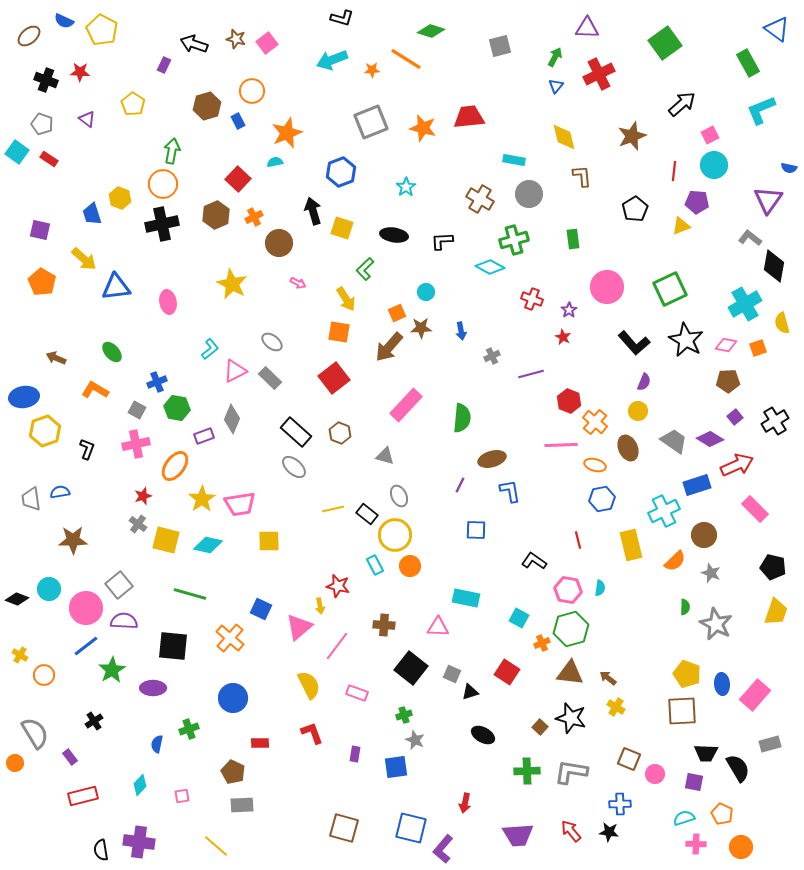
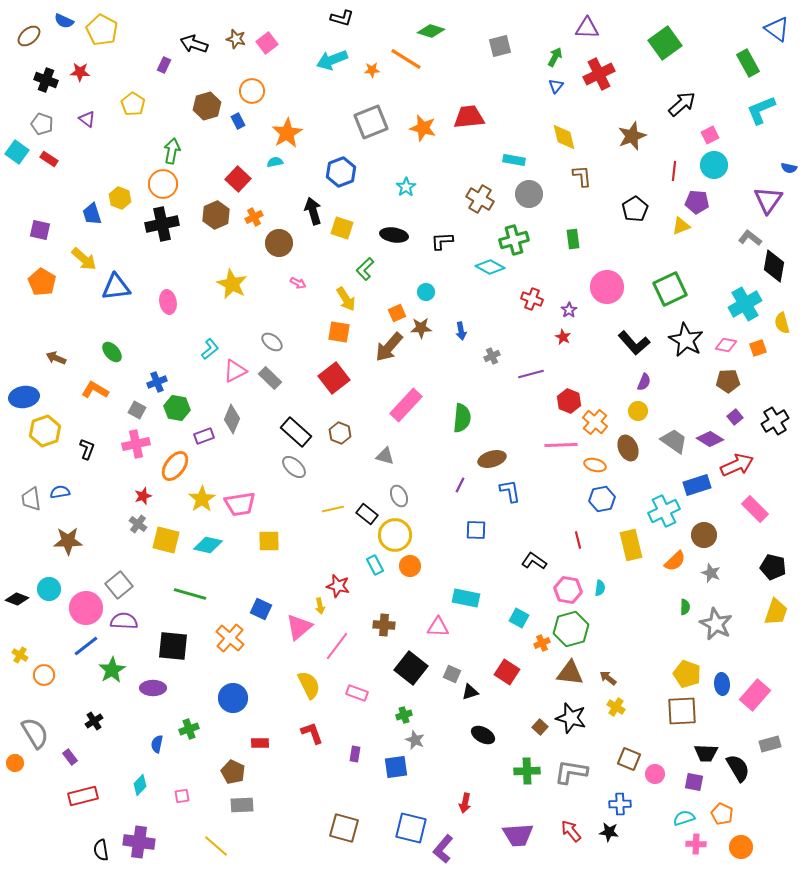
orange star at (287, 133): rotated 8 degrees counterclockwise
brown star at (73, 540): moved 5 px left, 1 px down
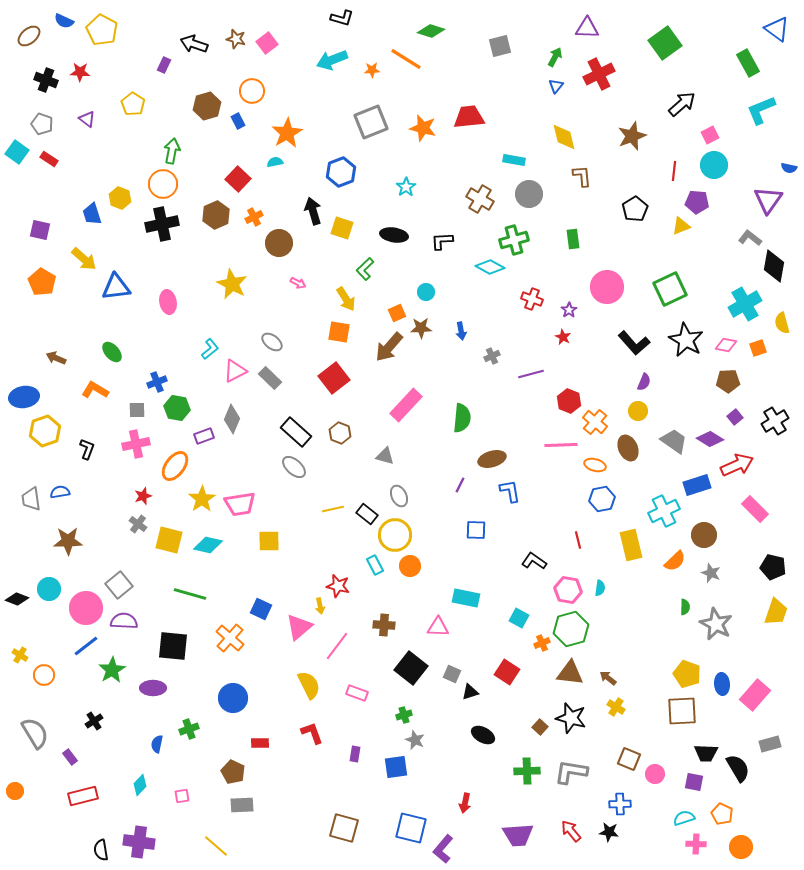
gray square at (137, 410): rotated 30 degrees counterclockwise
yellow square at (166, 540): moved 3 px right
orange circle at (15, 763): moved 28 px down
